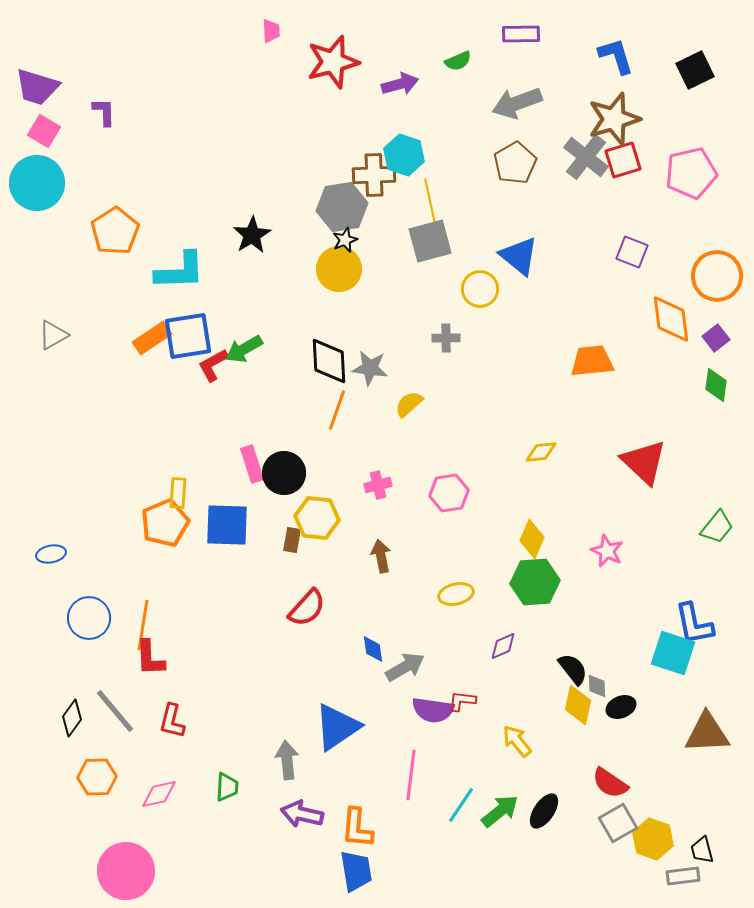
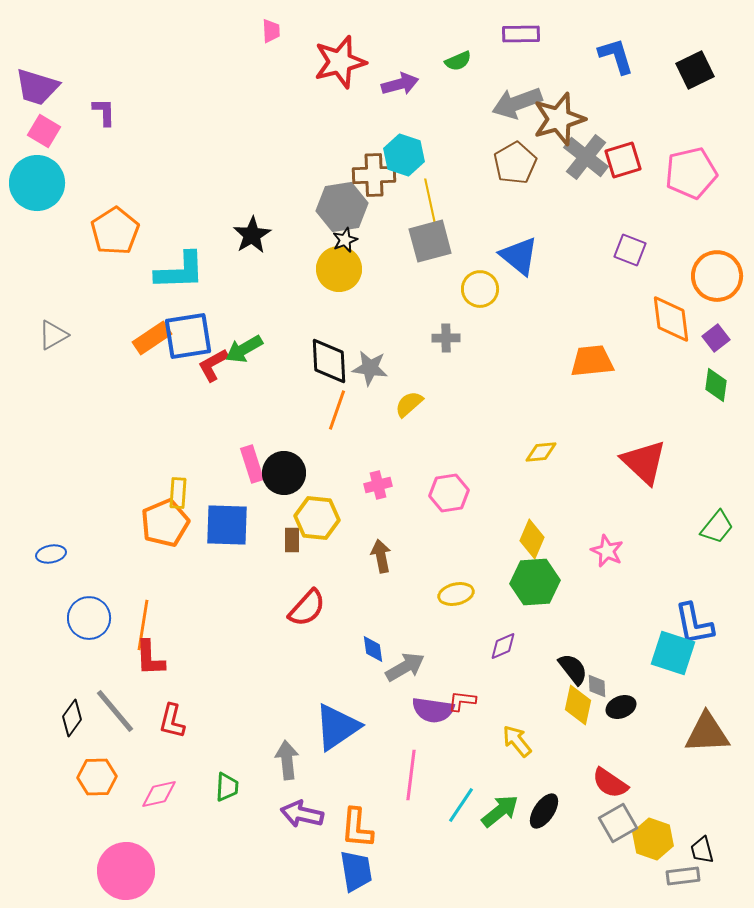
red star at (333, 62): moved 7 px right
brown star at (614, 119): moved 55 px left
purple square at (632, 252): moved 2 px left, 2 px up
brown rectangle at (292, 540): rotated 10 degrees counterclockwise
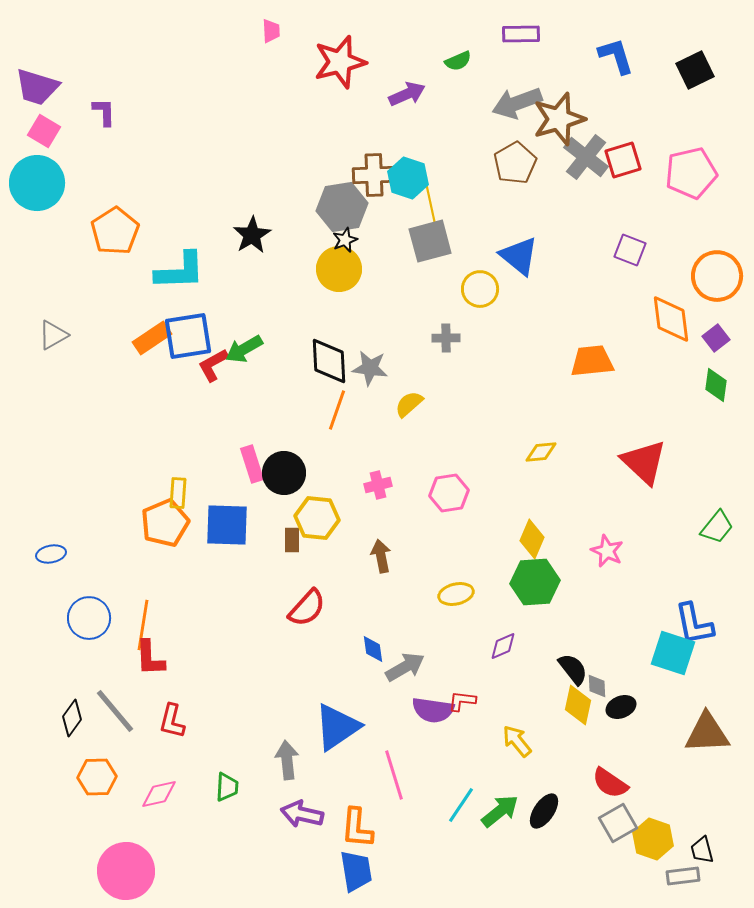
purple arrow at (400, 84): moved 7 px right, 10 px down; rotated 9 degrees counterclockwise
cyan hexagon at (404, 155): moved 4 px right, 23 px down
pink line at (411, 775): moved 17 px left; rotated 24 degrees counterclockwise
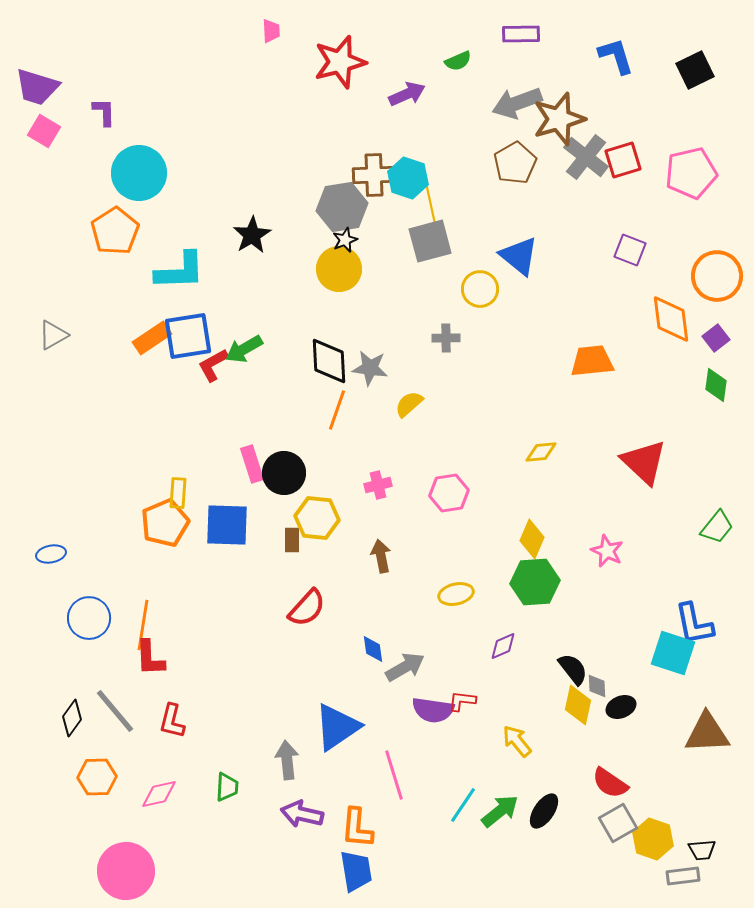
cyan circle at (37, 183): moved 102 px right, 10 px up
cyan line at (461, 805): moved 2 px right
black trapezoid at (702, 850): rotated 80 degrees counterclockwise
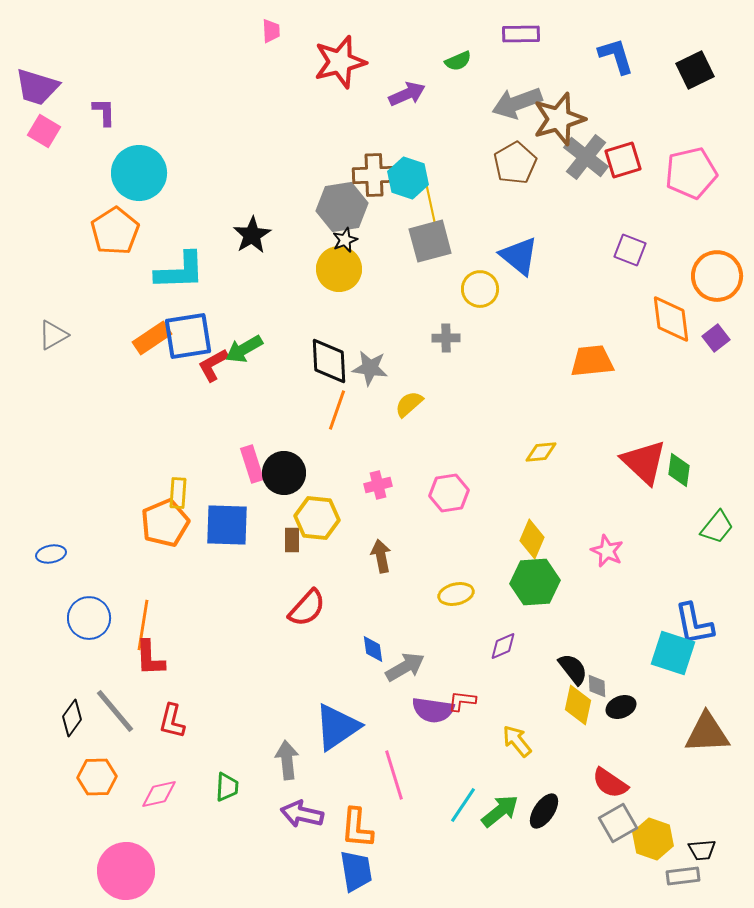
green diamond at (716, 385): moved 37 px left, 85 px down
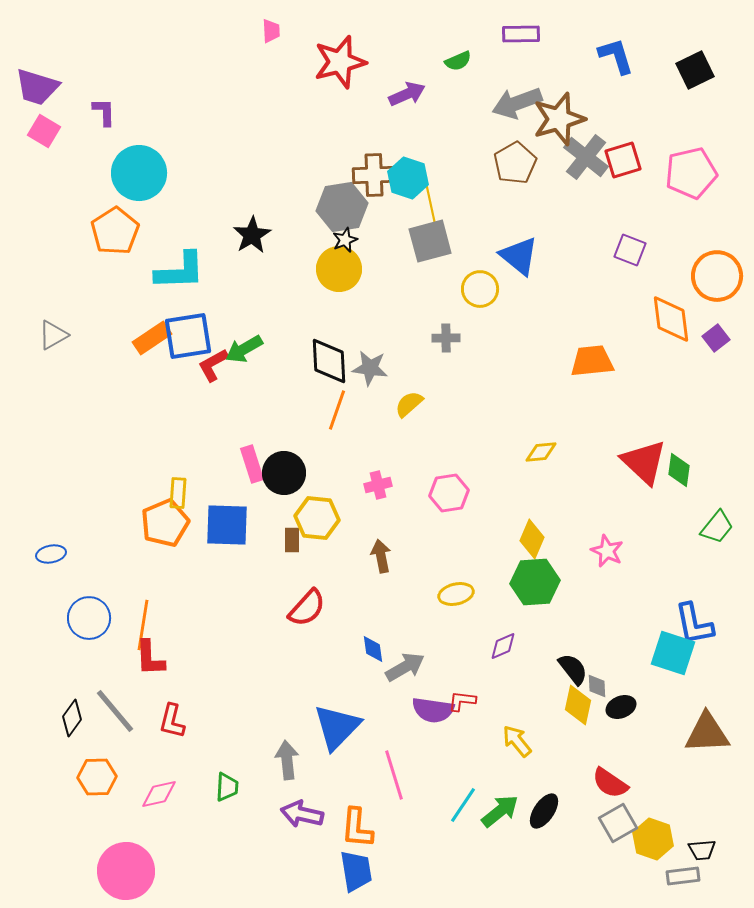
blue triangle at (337, 727): rotated 12 degrees counterclockwise
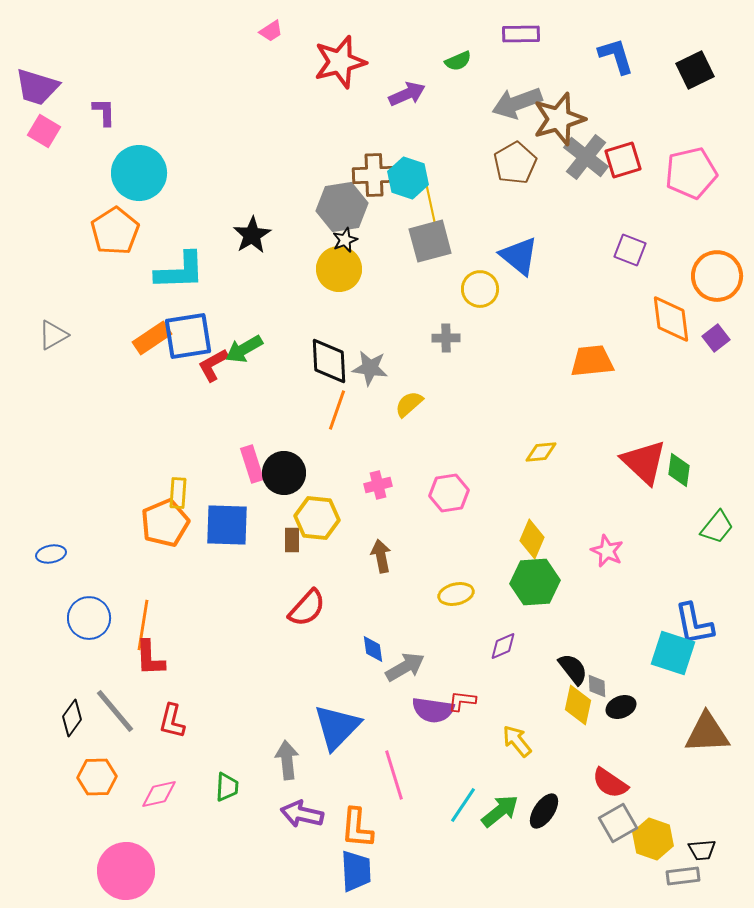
pink trapezoid at (271, 31): rotated 60 degrees clockwise
blue trapezoid at (356, 871): rotated 6 degrees clockwise
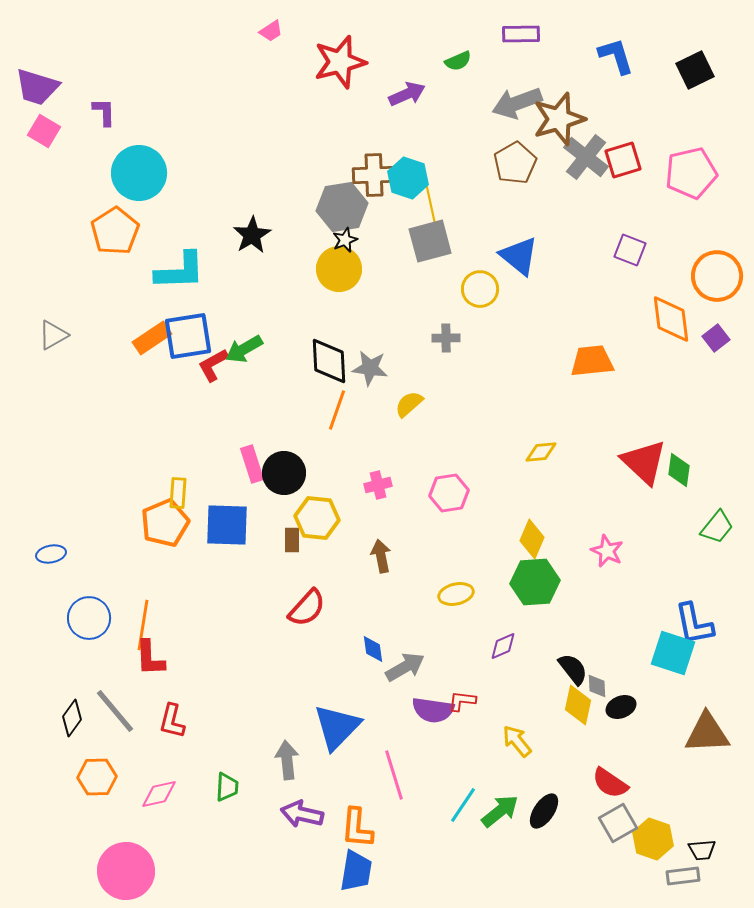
blue trapezoid at (356, 871): rotated 12 degrees clockwise
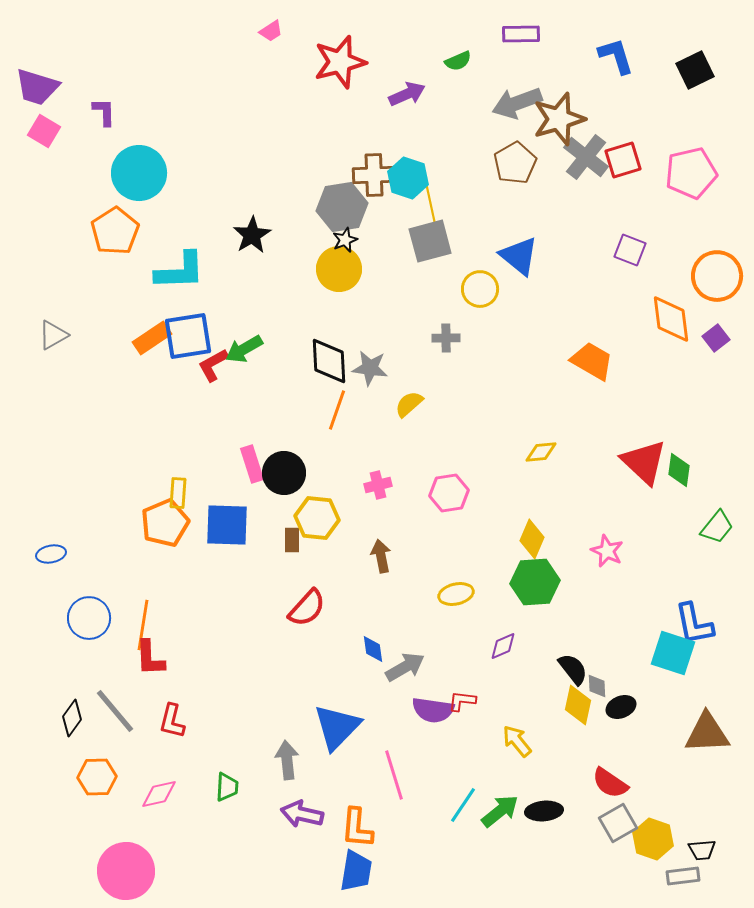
orange trapezoid at (592, 361): rotated 36 degrees clockwise
black ellipse at (544, 811): rotated 51 degrees clockwise
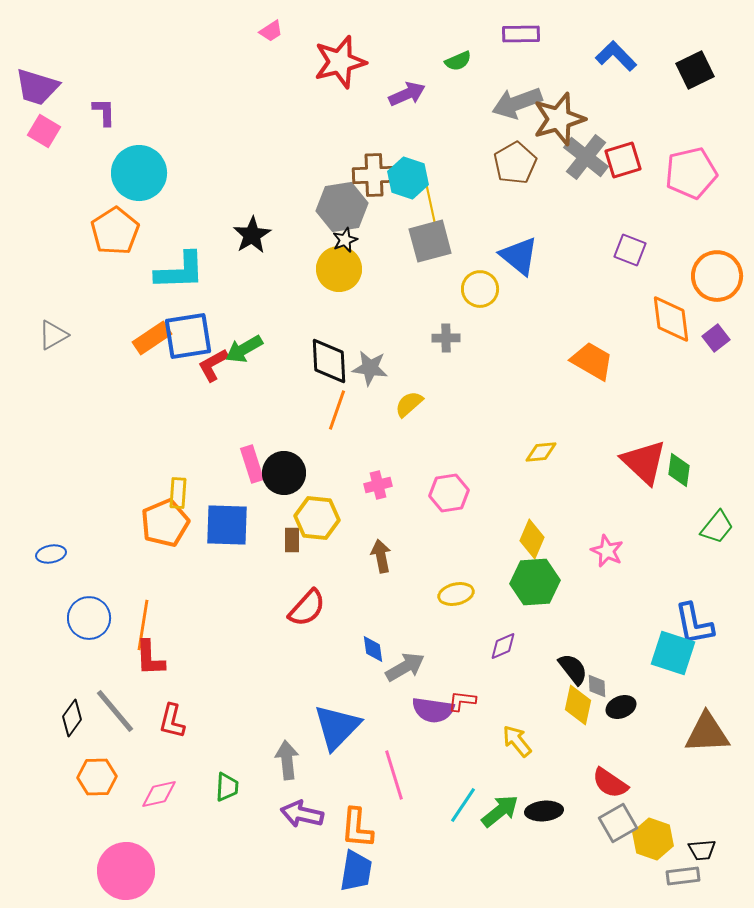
blue L-shape at (616, 56): rotated 27 degrees counterclockwise
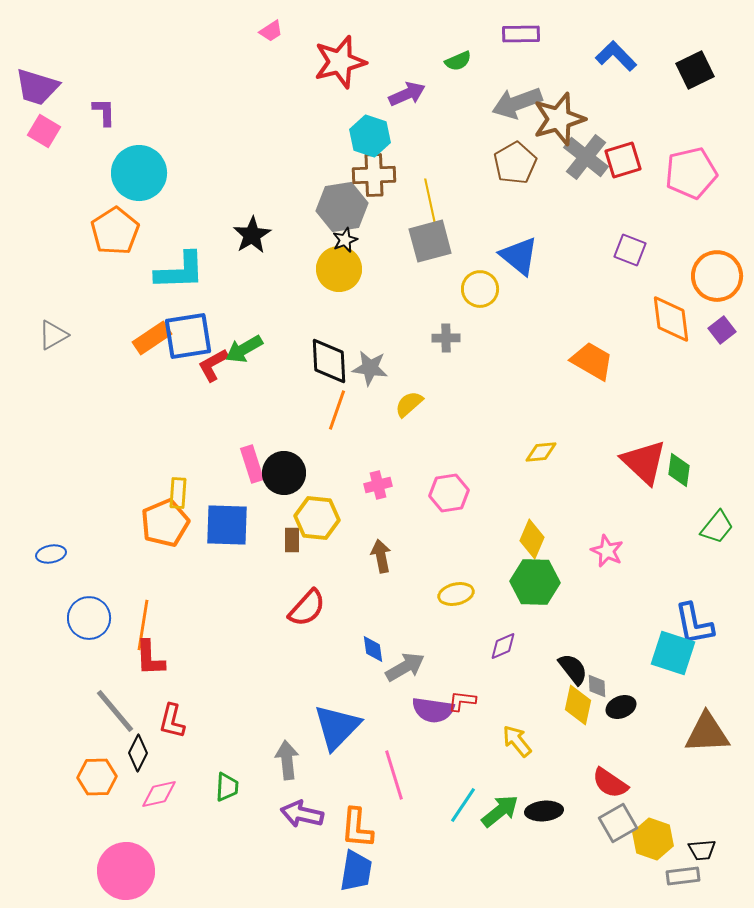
cyan hexagon at (408, 178): moved 38 px left, 42 px up
purple square at (716, 338): moved 6 px right, 8 px up
green hexagon at (535, 582): rotated 6 degrees clockwise
black diamond at (72, 718): moved 66 px right, 35 px down; rotated 9 degrees counterclockwise
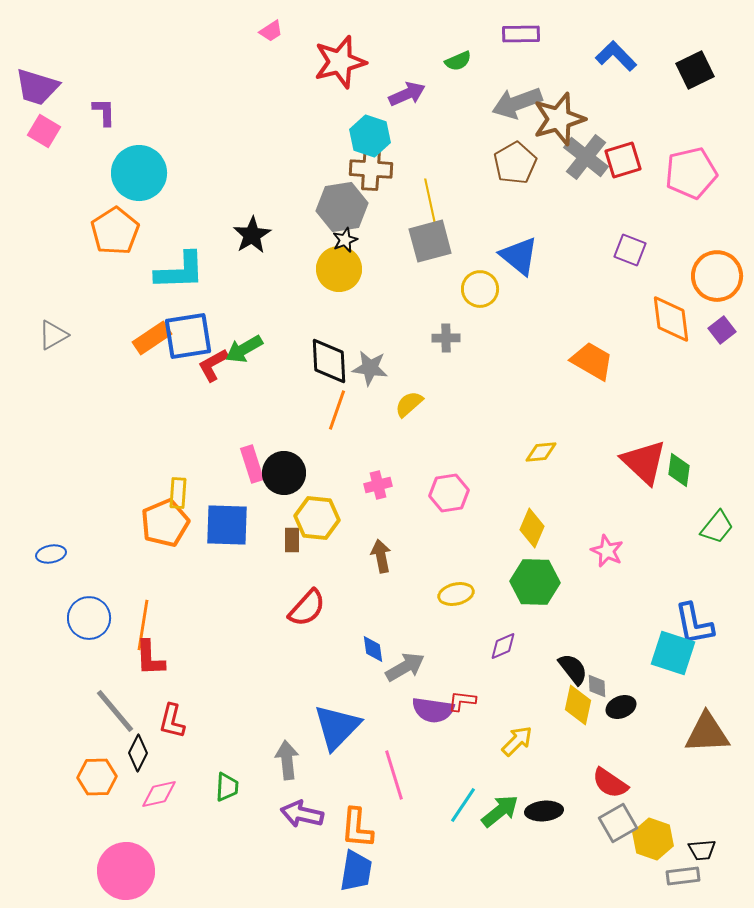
brown cross at (374, 175): moved 3 px left, 6 px up; rotated 6 degrees clockwise
yellow diamond at (532, 539): moved 11 px up
yellow arrow at (517, 741): rotated 84 degrees clockwise
